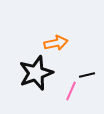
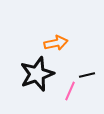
black star: moved 1 px right, 1 px down
pink line: moved 1 px left
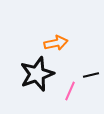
black line: moved 4 px right
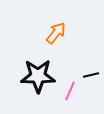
orange arrow: moved 10 px up; rotated 40 degrees counterclockwise
black star: moved 1 px right, 2 px down; rotated 20 degrees clockwise
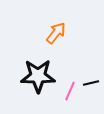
black line: moved 8 px down
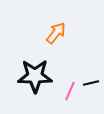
black star: moved 3 px left
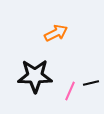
orange arrow: rotated 25 degrees clockwise
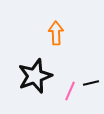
orange arrow: rotated 65 degrees counterclockwise
black star: rotated 20 degrees counterclockwise
